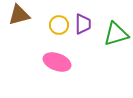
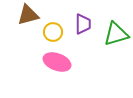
brown triangle: moved 9 px right
yellow circle: moved 6 px left, 7 px down
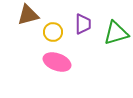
green triangle: moved 1 px up
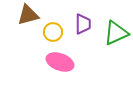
green triangle: rotated 8 degrees counterclockwise
pink ellipse: moved 3 px right
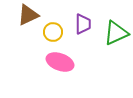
brown triangle: rotated 10 degrees counterclockwise
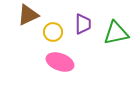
green triangle: rotated 12 degrees clockwise
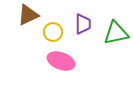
pink ellipse: moved 1 px right, 1 px up
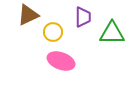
purple trapezoid: moved 7 px up
green triangle: moved 4 px left; rotated 12 degrees clockwise
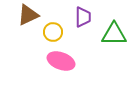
green triangle: moved 2 px right, 1 px down
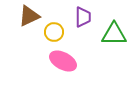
brown triangle: moved 1 px right, 1 px down
yellow circle: moved 1 px right
pink ellipse: moved 2 px right; rotated 8 degrees clockwise
